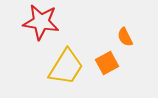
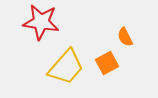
yellow trapezoid: rotated 9 degrees clockwise
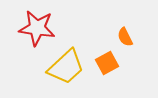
red star: moved 4 px left, 6 px down
yellow trapezoid: rotated 6 degrees clockwise
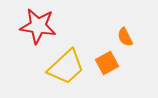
red star: moved 1 px right, 2 px up
